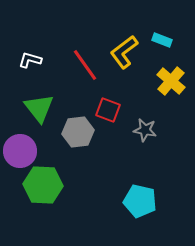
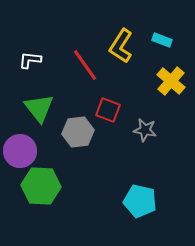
yellow L-shape: moved 3 px left, 6 px up; rotated 20 degrees counterclockwise
white L-shape: rotated 10 degrees counterclockwise
green hexagon: moved 2 px left, 1 px down
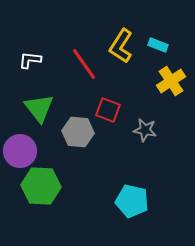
cyan rectangle: moved 4 px left, 5 px down
red line: moved 1 px left, 1 px up
yellow cross: rotated 16 degrees clockwise
gray hexagon: rotated 12 degrees clockwise
cyan pentagon: moved 8 px left
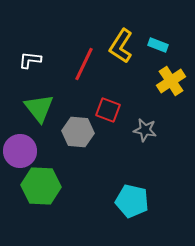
red line: rotated 60 degrees clockwise
